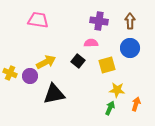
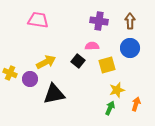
pink semicircle: moved 1 px right, 3 px down
purple circle: moved 3 px down
yellow star: rotated 21 degrees counterclockwise
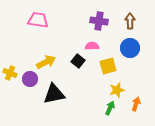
yellow square: moved 1 px right, 1 px down
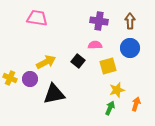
pink trapezoid: moved 1 px left, 2 px up
pink semicircle: moved 3 px right, 1 px up
yellow cross: moved 5 px down
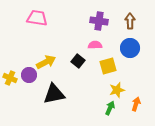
purple circle: moved 1 px left, 4 px up
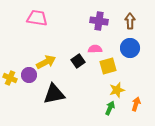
pink semicircle: moved 4 px down
black square: rotated 16 degrees clockwise
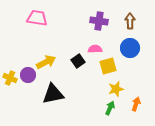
purple circle: moved 1 px left
yellow star: moved 1 px left, 1 px up
black triangle: moved 1 px left
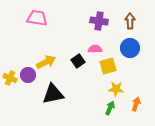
yellow star: rotated 21 degrees clockwise
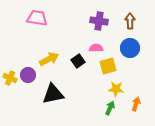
pink semicircle: moved 1 px right, 1 px up
yellow arrow: moved 3 px right, 3 px up
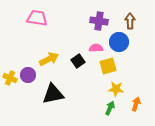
blue circle: moved 11 px left, 6 px up
